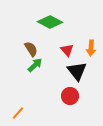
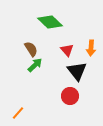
green diamond: rotated 15 degrees clockwise
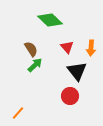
green diamond: moved 2 px up
red triangle: moved 3 px up
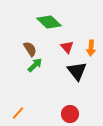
green diamond: moved 1 px left, 2 px down
brown semicircle: moved 1 px left
red circle: moved 18 px down
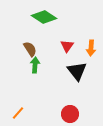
green diamond: moved 5 px left, 5 px up; rotated 10 degrees counterclockwise
red triangle: moved 1 px up; rotated 16 degrees clockwise
green arrow: rotated 42 degrees counterclockwise
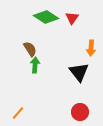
green diamond: moved 2 px right
red triangle: moved 5 px right, 28 px up
black triangle: moved 2 px right, 1 px down
red circle: moved 10 px right, 2 px up
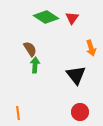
orange arrow: rotated 21 degrees counterclockwise
black triangle: moved 3 px left, 3 px down
orange line: rotated 48 degrees counterclockwise
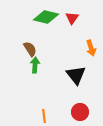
green diamond: rotated 20 degrees counterclockwise
orange line: moved 26 px right, 3 px down
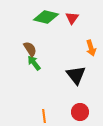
green arrow: moved 1 px left, 2 px up; rotated 42 degrees counterclockwise
